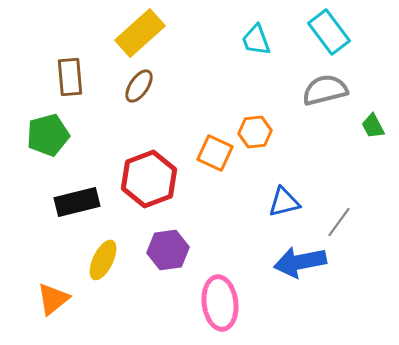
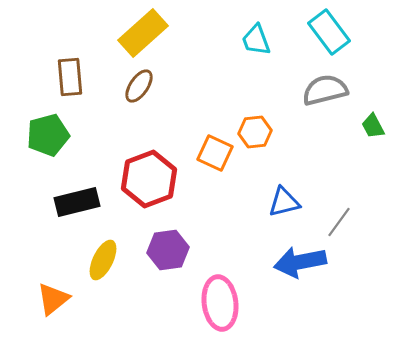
yellow rectangle: moved 3 px right
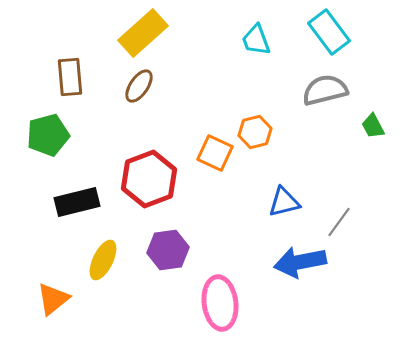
orange hexagon: rotated 8 degrees counterclockwise
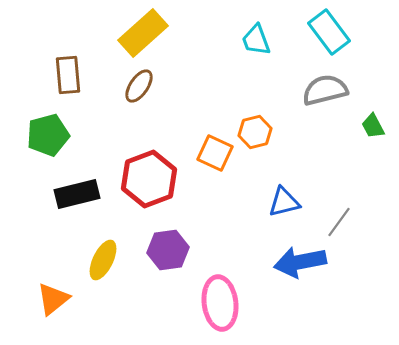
brown rectangle: moved 2 px left, 2 px up
black rectangle: moved 8 px up
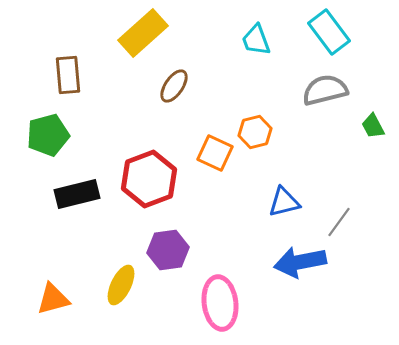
brown ellipse: moved 35 px right
yellow ellipse: moved 18 px right, 25 px down
orange triangle: rotated 24 degrees clockwise
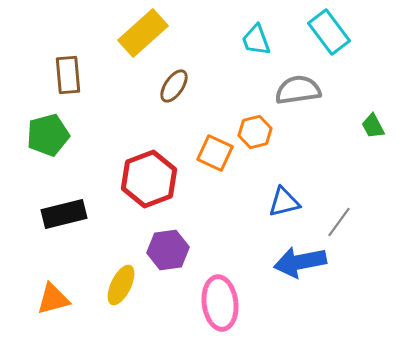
gray semicircle: moved 27 px left; rotated 6 degrees clockwise
black rectangle: moved 13 px left, 20 px down
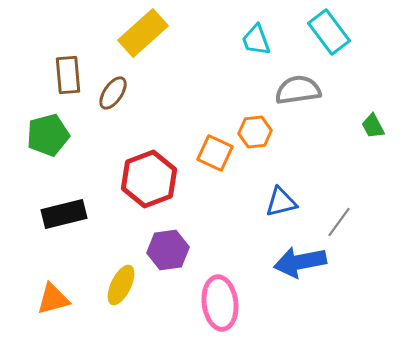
brown ellipse: moved 61 px left, 7 px down
orange hexagon: rotated 8 degrees clockwise
blue triangle: moved 3 px left
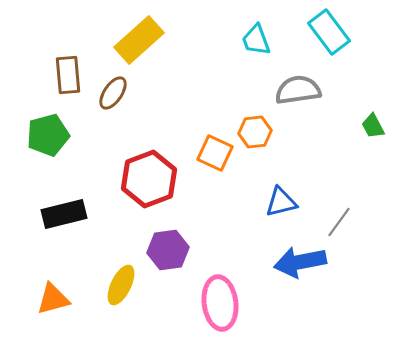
yellow rectangle: moved 4 px left, 7 px down
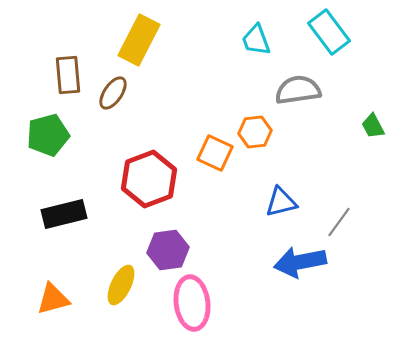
yellow rectangle: rotated 21 degrees counterclockwise
pink ellipse: moved 28 px left
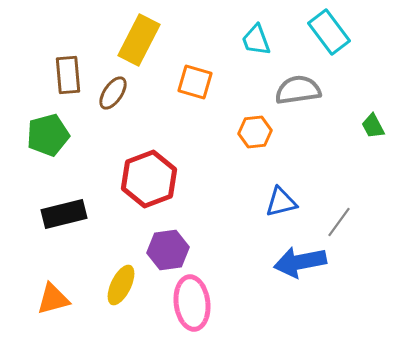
orange square: moved 20 px left, 71 px up; rotated 9 degrees counterclockwise
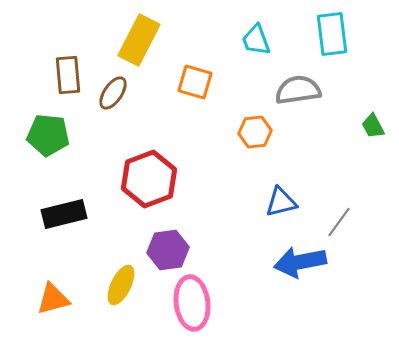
cyan rectangle: moved 3 px right, 2 px down; rotated 30 degrees clockwise
green pentagon: rotated 21 degrees clockwise
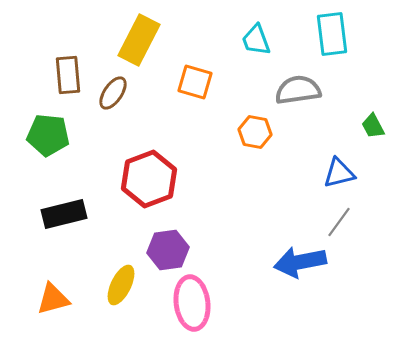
orange hexagon: rotated 16 degrees clockwise
blue triangle: moved 58 px right, 29 px up
